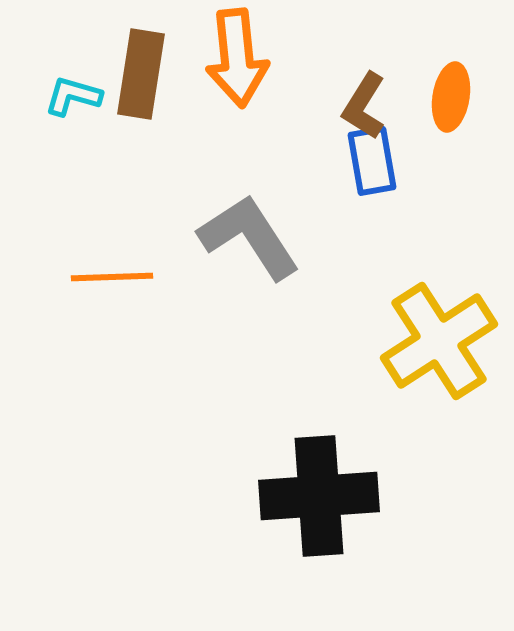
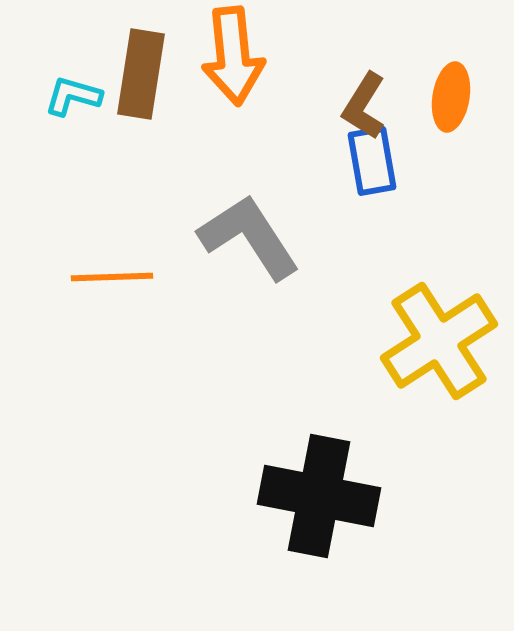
orange arrow: moved 4 px left, 2 px up
black cross: rotated 15 degrees clockwise
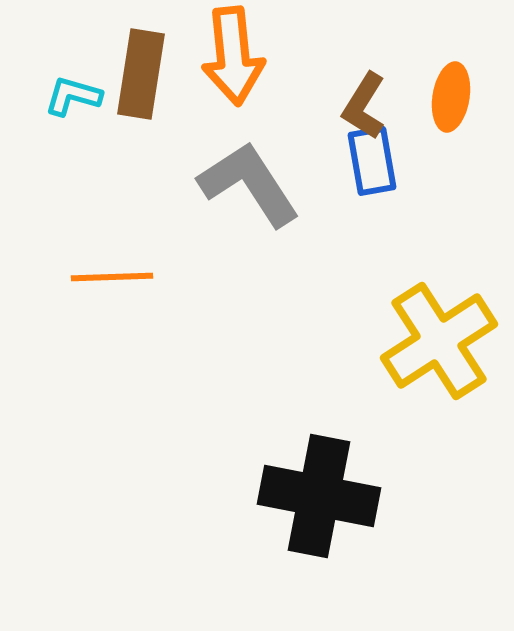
gray L-shape: moved 53 px up
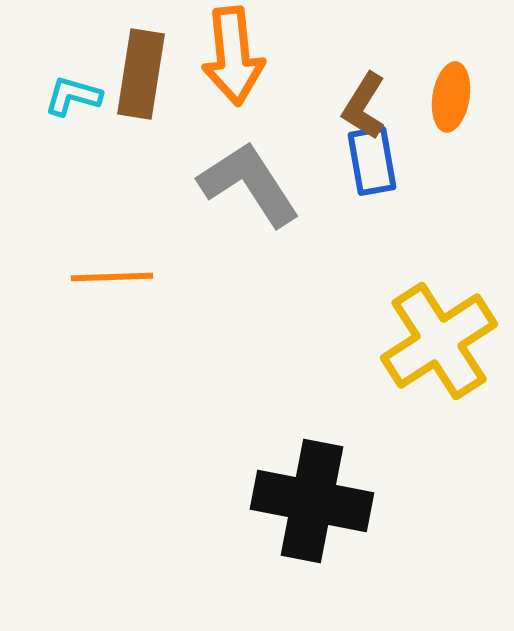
black cross: moved 7 px left, 5 px down
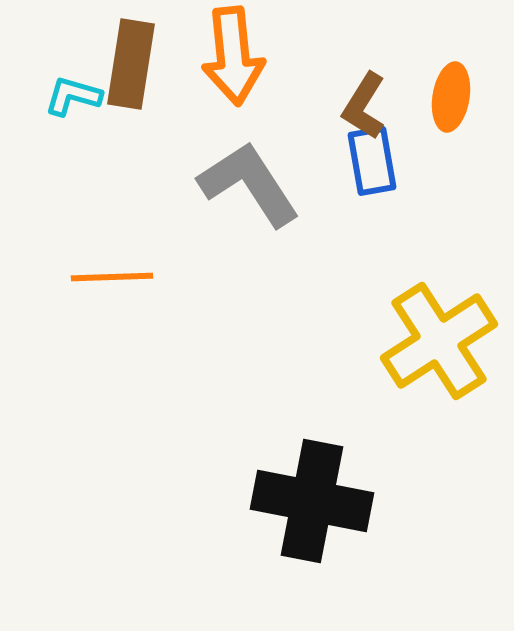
brown rectangle: moved 10 px left, 10 px up
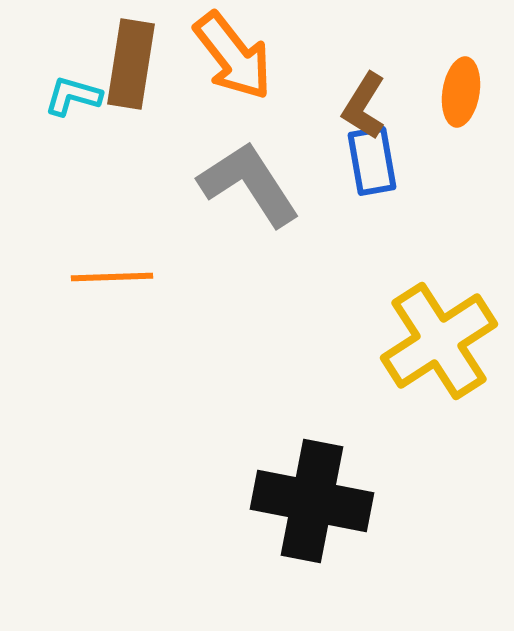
orange arrow: rotated 32 degrees counterclockwise
orange ellipse: moved 10 px right, 5 px up
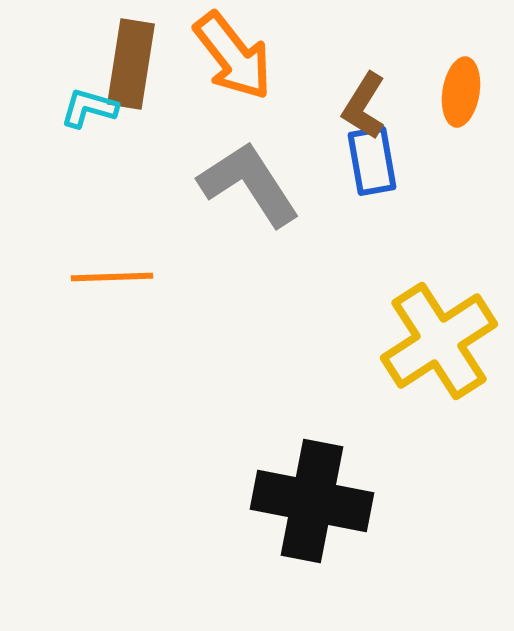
cyan L-shape: moved 16 px right, 12 px down
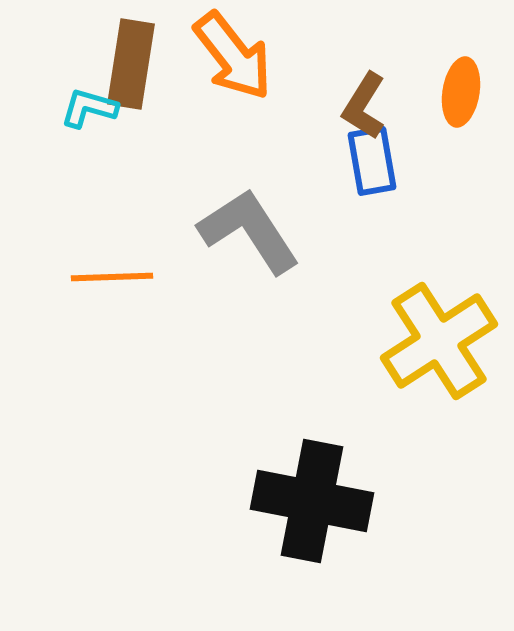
gray L-shape: moved 47 px down
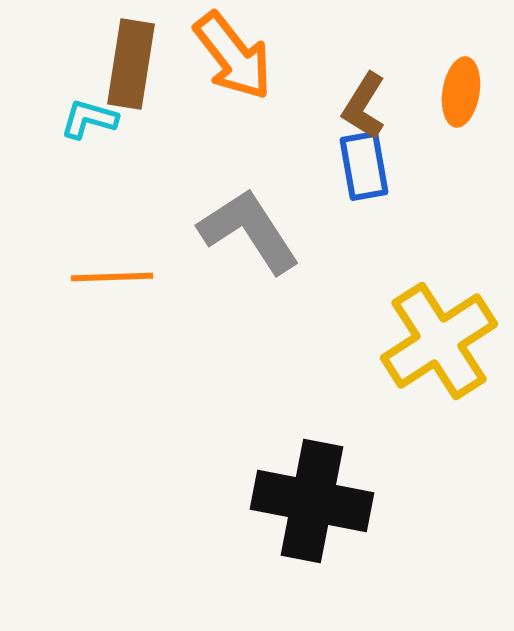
cyan L-shape: moved 11 px down
blue rectangle: moved 8 px left, 5 px down
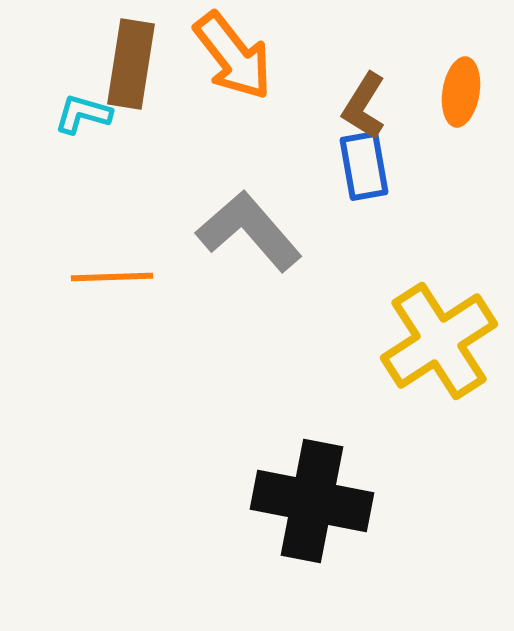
cyan L-shape: moved 6 px left, 5 px up
gray L-shape: rotated 8 degrees counterclockwise
